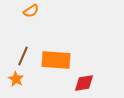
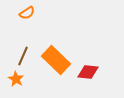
orange semicircle: moved 4 px left, 2 px down
orange rectangle: rotated 40 degrees clockwise
red diamond: moved 4 px right, 11 px up; rotated 15 degrees clockwise
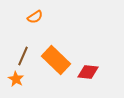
orange semicircle: moved 8 px right, 4 px down
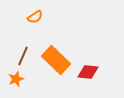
orange star: rotated 21 degrees clockwise
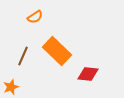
orange rectangle: moved 1 px right, 9 px up
red diamond: moved 2 px down
orange star: moved 5 px left, 8 px down
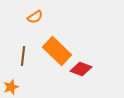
brown line: rotated 18 degrees counterclockwise
red diamond: moved 7 px left, 5 px up; rotated 15 degrees clockwise
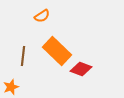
orange semicircle: moved 7 px right, 1 px up
